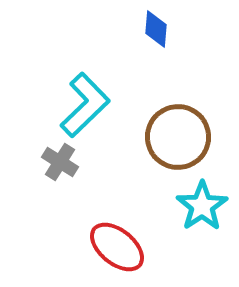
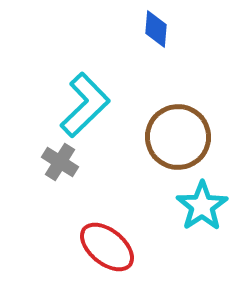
red ellipse: moved 10 px left
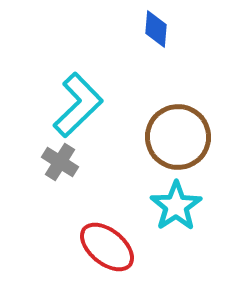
cyan L-shape: moved 7 px left
cyan star: moved 26 px left
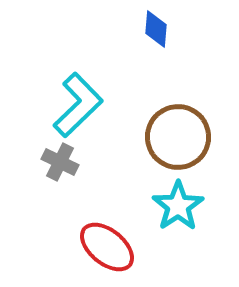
gray cross: rotated 6 degrees counterclockwise
cyan star: moved 2 px right
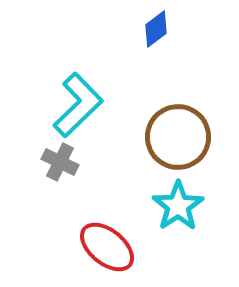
blue diamond: rotated 48 degrees clockwise
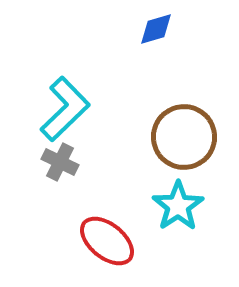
blue diamond: rotated 21 degrees clockwise
cyan L-shape: moved 13 px left, 4 px down
brown circle: moved 6 px right
red ellipse: moved 6 px up
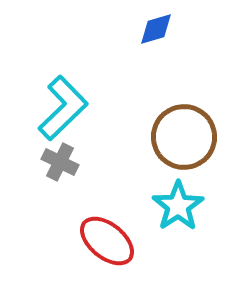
cyan L-shape: moved 2 px left, 1 px up
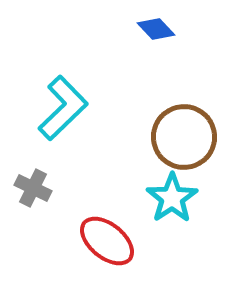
blue diamond: rotated 63 degrees clockwise
gray cross: moved 27 px left, 26 px down
cyan star: moved 6 px left, 8 px up
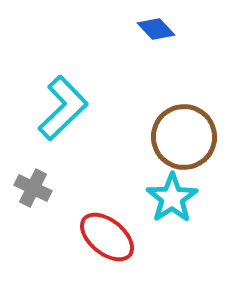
red ellipse: moved 4 px up
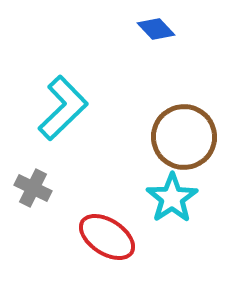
red ellipse: rotated 6 degrees counterclockwise
